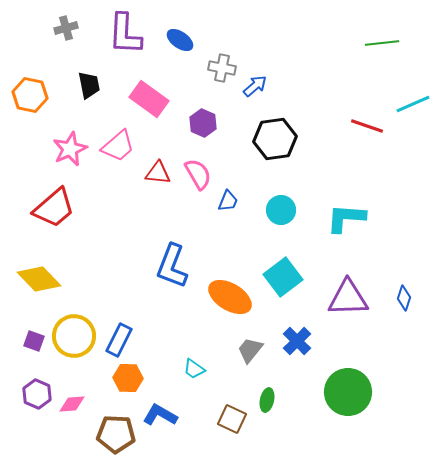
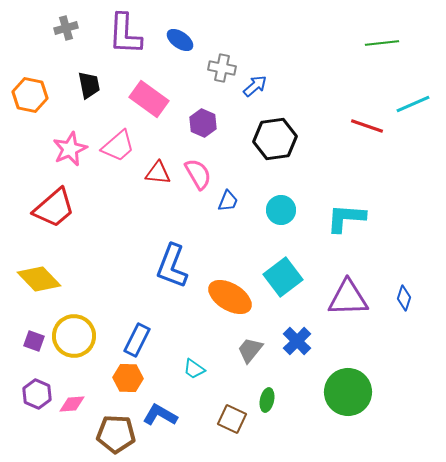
blue rectangle at (119, 340): moved 18 px right
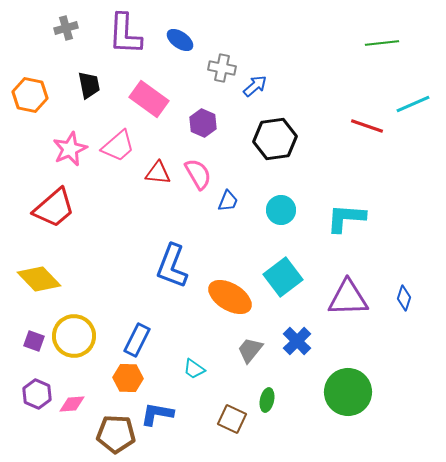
blue L-shape at (160, 415): moved 3 px left, 1 px up; rotated 20 degrees counterclockwise
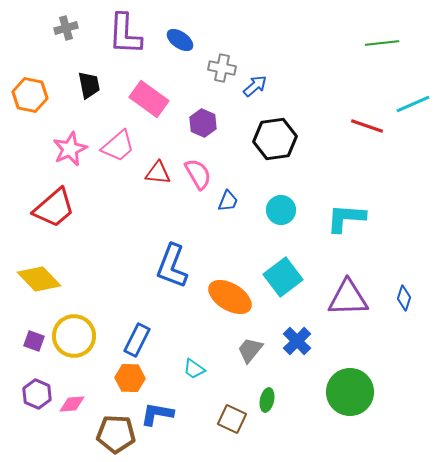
orange hexagon at (128, 378): moved 2 px right
green circle at (348, 392): moved 2 px right
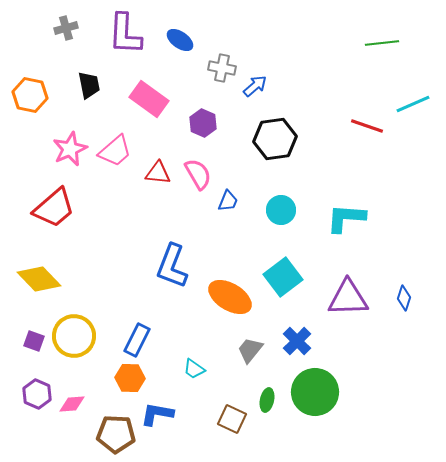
pink trapezoid at (118, 146): moved 3 px left, 5 px down
green circle at (350, 392): moved 35 px left
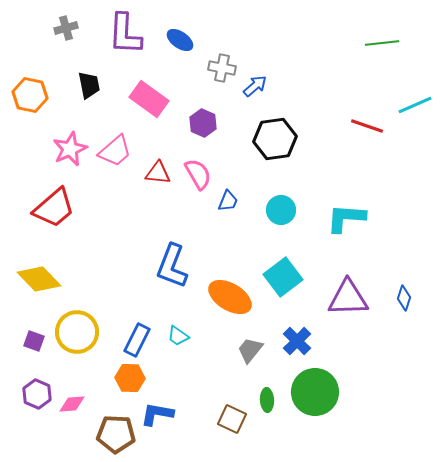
cyan line at (413, 104): moved 2 px right, 1 px down
yellow circle at (74, 336): moved 3 px right, 4 px up
cyan trapezoid at (194, 369): moved 16 px left, 33 px up
green ellipse at (267, 400): rotated 15 degrees counterclockwise
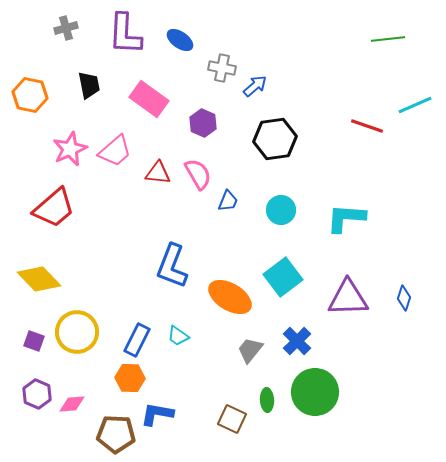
green line at (382, 43): moved 6 px right, 4 px up
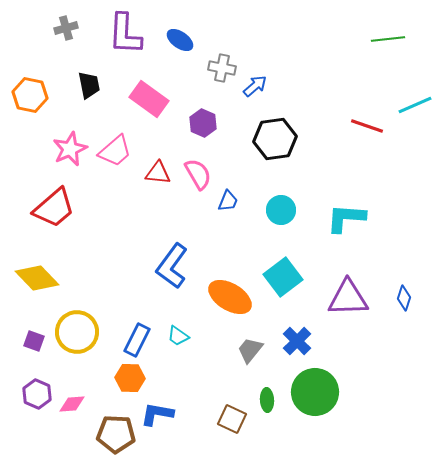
blue L-shape at (172, 266): rotated 15 degrees clockwise
yellow diamond at (39, 279): moved 2 px left, 1 px up
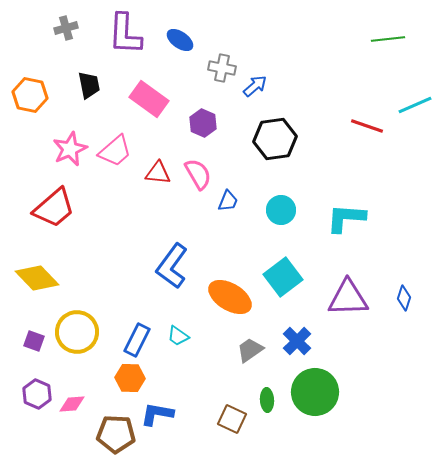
gray trapezoid at (250, 350): rotated 16 degrees clockwise
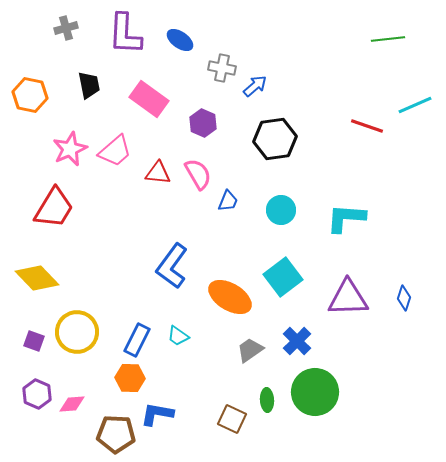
red trapezoid at (54, 208): rotated 18 degrees counterclockwise
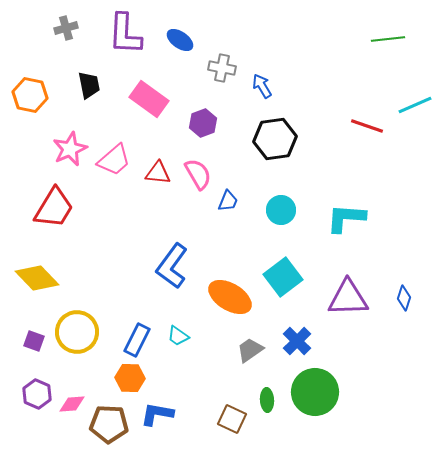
blue arrow at (255, 86): moved 7 px right; rotated 80 degrees counterclockwise
purple hexagon at (203, 123): rotated 16 degrees clockwise
pink trapezoid at (115, 151): moved 1 px left, 9 px down
brown pentagon at (116, 434): moved 7 px left, 10 px up
